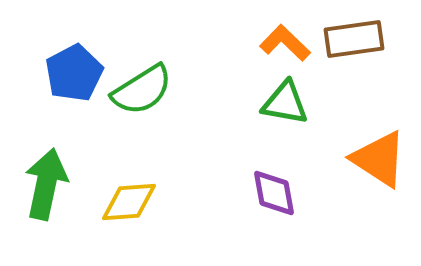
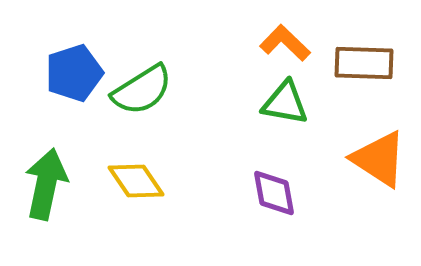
brown rectangle: moved 10 px right, 24 px down; rotated 10 degrees clockwise
blue pentagon: rotated 10 degrees clockwise
yellow diamond: moved 7 px right, 21 px up; rotated 60 degrees clockwise
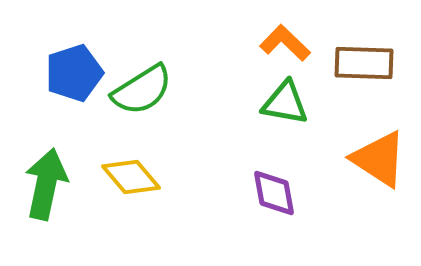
yellow diamond: moved 5 px left, 4 px up; rotated 6 degrees counterclockwise
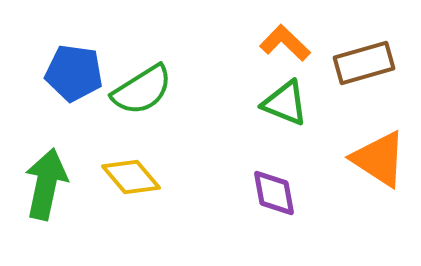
brown rectangle: rotated 18 degrees counterclockwise
blue pentagon: rotated 26 degrees clockwise
green triangle: rotated 12 degrees clockwise
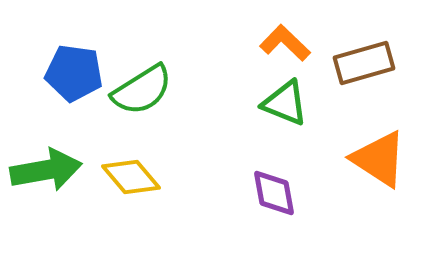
green arrow: moved 14 px up; rotated 68 degrees clockwise
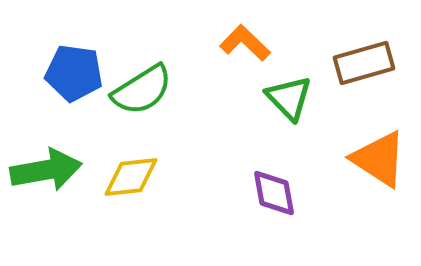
orange L-shape: moved 40 px left
green triangle: moved 4 px right, 5 px up; rotated 24 degrees clockwise
yellow diamond: rotated 56 degrees counterclockwise
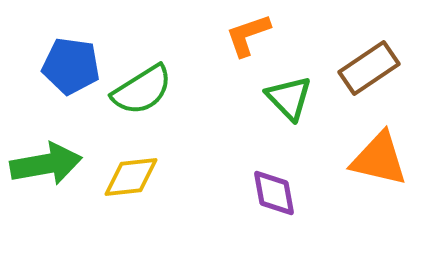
orange L-shape: moved 3 px right, 8 px up; rotated 63 degrees counterclockwise
brown rectangle: moved 5 px right, 5 px down; rotated 18 degrees counterclockwise
blue pentagon: moved 3 px left, 7 px up
orange triangle: rotated 20 degrees counterclockwise
green arrow: moved 6 px up
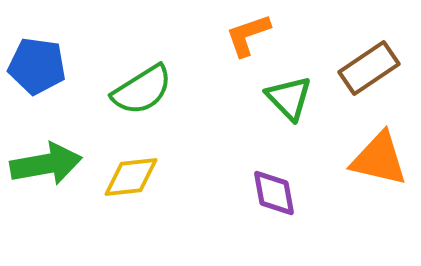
blue pentagon: moved 34 px left
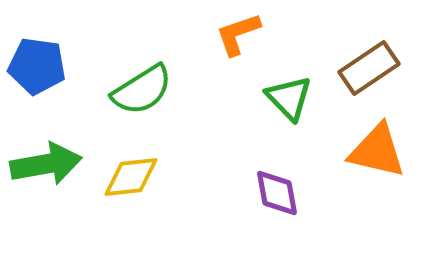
orange L-shape: moved 10 px left, 1 px up
orange triangle: moved 2 px left, 8 px up
purple diamond: moved 3 px right
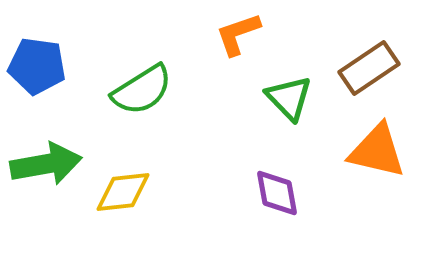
yellow diamond: moved 8 px left, 15 px down
